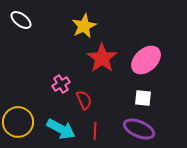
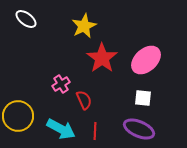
white ellipse: moved 5 px right, 1 px up
yellow circle: moved 6 px up
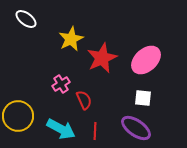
yellow star: moved 13 px left, 13 px down
red star: rotated 12 degrees clockwise
purple ellipse: moved 3 px left, 1 px up; rotated 12 degrees clockwise
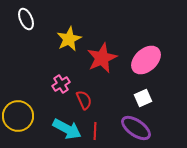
white ellipse: rotated 30 degrees clockwise
yellow star: moved 2 px left
white square: rotated 30 degrees counterclockwise
cyan arrow: moved 6 px right
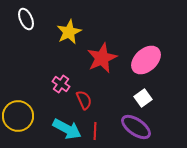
yellow star: moved 7 px up
pink cross: rotated 24 degrees counterclockwise
white square: rotated 12 degrees counterclockwise
purple ellipse: moved 1 px up
